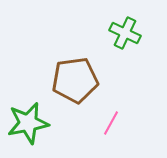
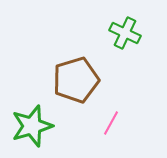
brown pentagon: moved 1 px right; rotated 9 degrees counterclockwise
green star: moved 4 px right, 3 px down; rotated 6 degrees counterclockwise
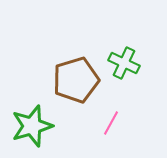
green cross: moved 1 px left, 30 px down
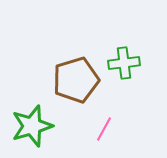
green cross: rotated 32 degrees counterclockwise
pink line: moved 7 px left, 6 px down
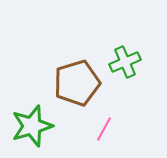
green cross: moved 1 px right, 1 px up; rotated 16 degrees counterclockwise
brown pentagon: moved 1 px right, 3 px down
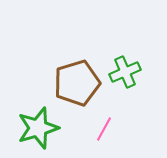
green cross: moved 10 px down
green star: moved 6 px right, 2 px down
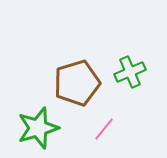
green cross: moved 5 px right
pink line: rotated 10 degrees clockwise
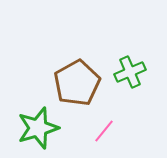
brown pentagon: rotated 12 degrees counterclockwise
pink line: moved 2 px down
